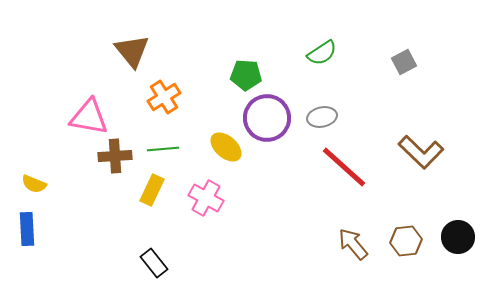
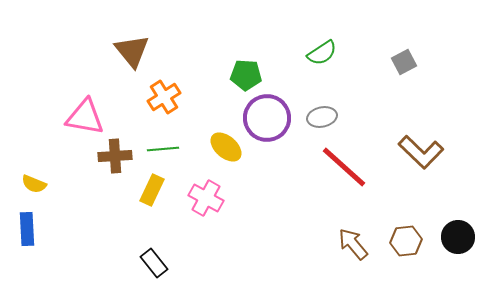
pink triangle: moved 4 px left
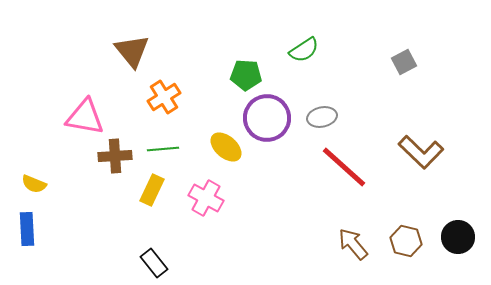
green semicircle: moved 18 px left, 3 px up
brown hexagon: rotated 20 degrees clockwise
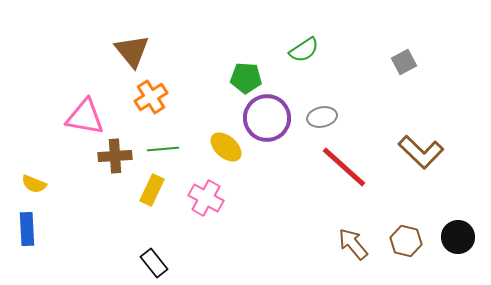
green pentagon: moved 3 px down
orange cross: moved 13 px left
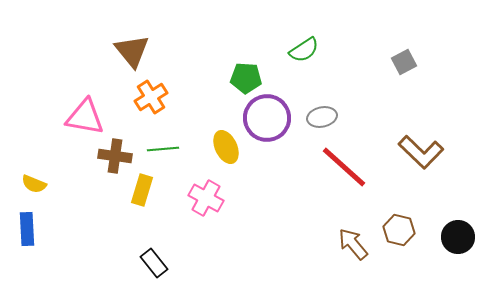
yellow ellipse: rotated 24 degrees clockwise
brown cross: rotated 12 degrees clockwise
yellow rectangle: moved 10 px left; rotated 8 degrees counterclockwise
brown hexagon: moved 7 px left, 11 px up
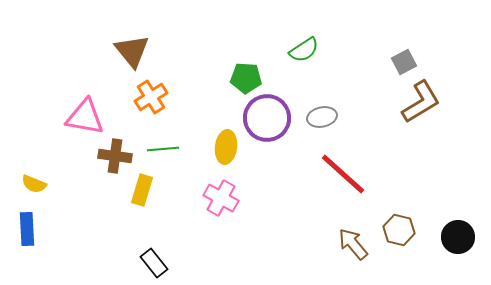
yellow ellipse: rotated 32 degrees clockwise
brown L-shape: moved 50 px up; rotated 75 degrees counterclockwise
red line: moved 1 px left, 7 px down
pink cross: moved 15 px right
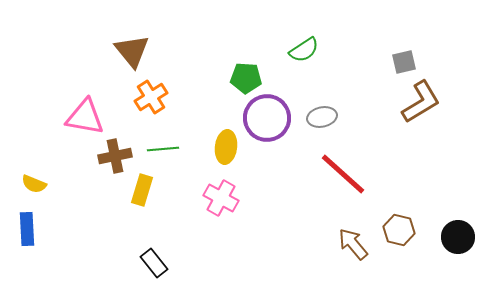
gray square: rotated 15 degrees clockwise
brown cross: rotated 20 degrees counterclockwise
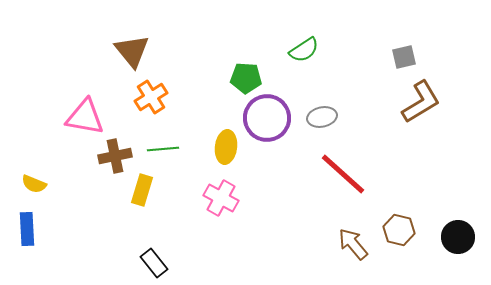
gray square: moved 5 px up
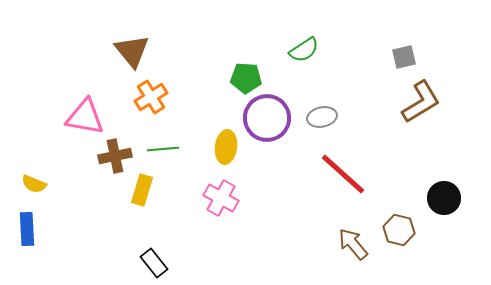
black circle: moved 14 px left, 39 px up
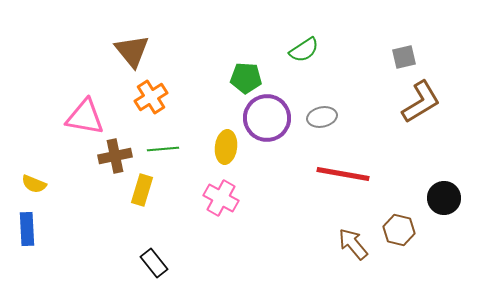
red line: rotated 32 degrees counterclockwise
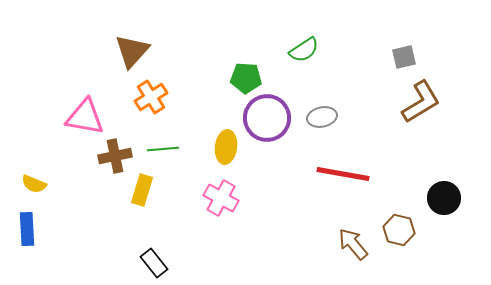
brown triangle: rotated 21 degrees clockwise
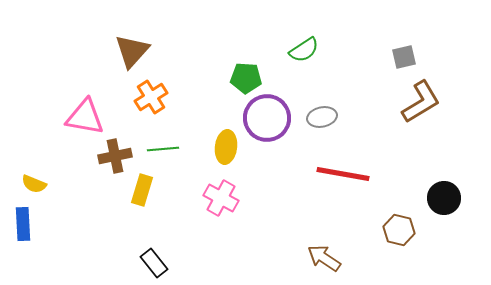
blue rectangle: moved 4 px left, 5 px up
brown arrow: moved 29 px left, 14 px down; rotated 16 degrees counterclockwise
